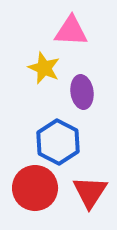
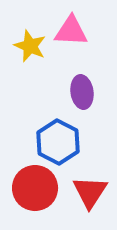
yellow star: moved 14 px left, 22 px up
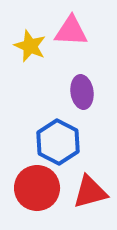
red circle: moved 2 px right
red triangle: rotated 42 degrees clockwise
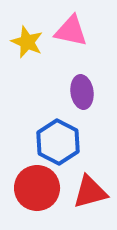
pink triangle: rotated 9 degrees clockwise
yellow star: moved 3 px left, 4 px up
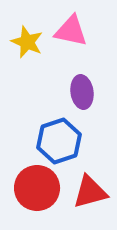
blue hexagon: moved 1 px right, 1 px up; rotated 15 degrees clockwise
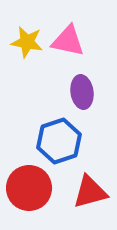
pink triangle: moved 3 px left, 10 px down
yellow star: rotated 12 degrees counterclockwise
red circle: moved 8 px left
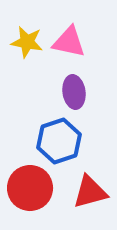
pink triangle: moved 1 px right, 1 px down
purple ellipse: moved 8 px left
red circle: moved 1 px right
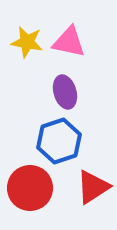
purple ellipse: moved 9 px left; rotated 8 degrees counterclockwise
red triangle: moved 3 px right, 5 px up; rotated 18 degrees counterclockwise
